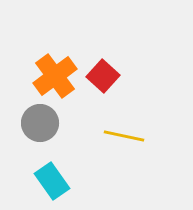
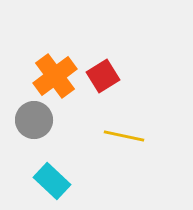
red square: rotated 16 degrees clockwise
gray circle: moved 6 px left, 3 px up
cyan rectangle: rotated 12 degrees counterclockwise
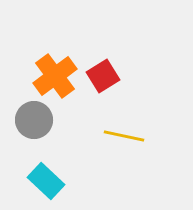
cyan rectangle: moved 6 px left
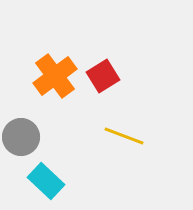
gray circle: moved 13 px left, 17 px down
yellow line: rotated 9 degrees clockwise
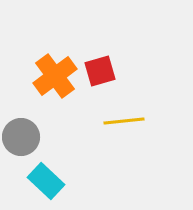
red square: moved 3 px left, 5 px up; rotated 16 degrees clockwise
yellow line: moved 15 px up; rotated 27 degrees counterclockwise
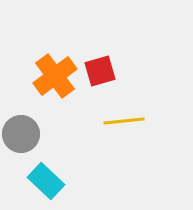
gray circle: moved 3 px up
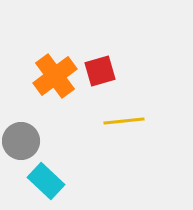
gray circle: moved 7 px down
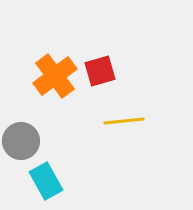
cyan rectangle: rotated 18 degrees clockwise
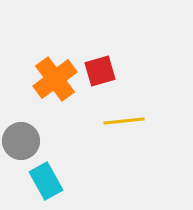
orange cross: moved 3 px down
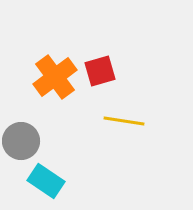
orange cross: moved 2 px up
yellow line: rotated 15 degrees clockwise
cyan rectangle: rotated 27 degrees counterclockwise
